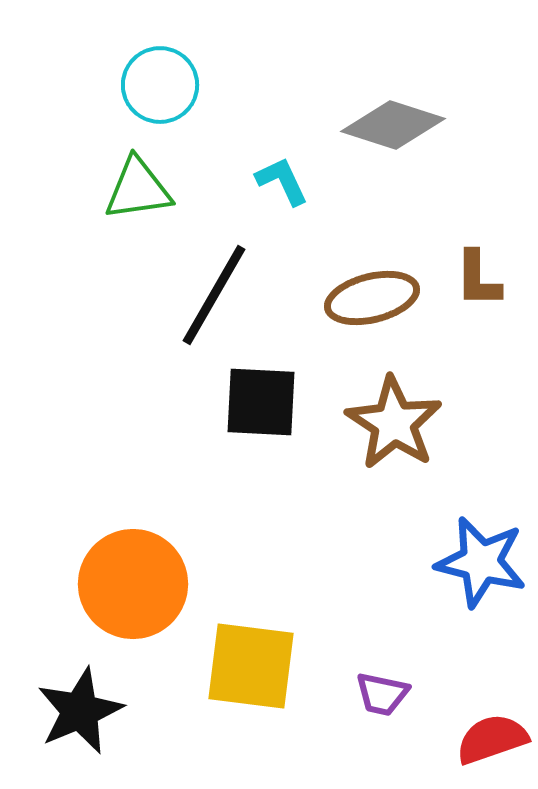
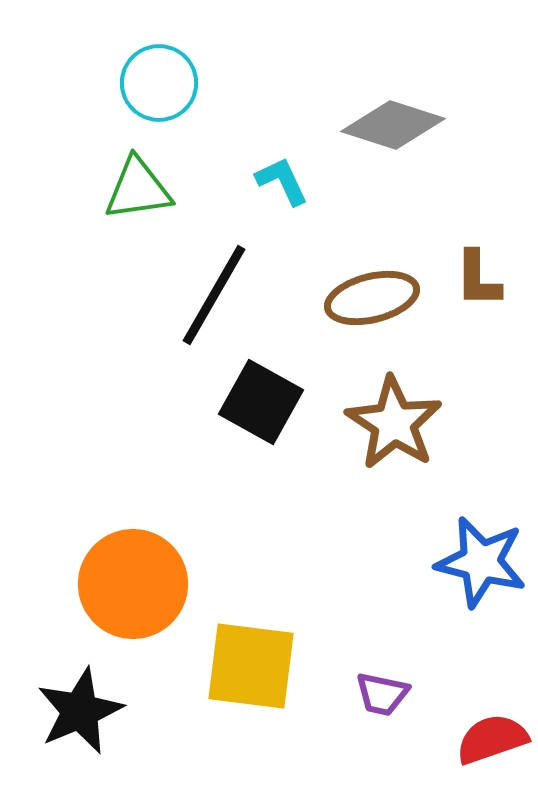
cyan circle: moved 1 px left, 2 px up
black square: rotated 26 degrees clockwise
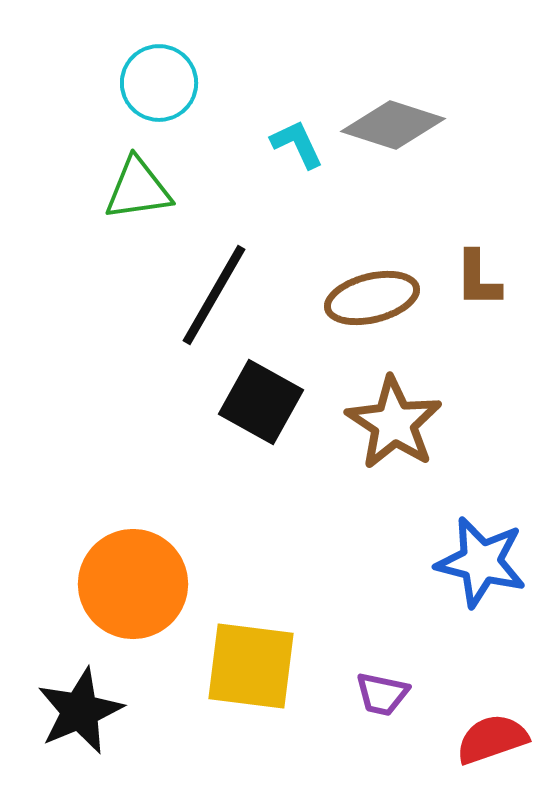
cyan L-shape: moved 15 px right, 37 px up
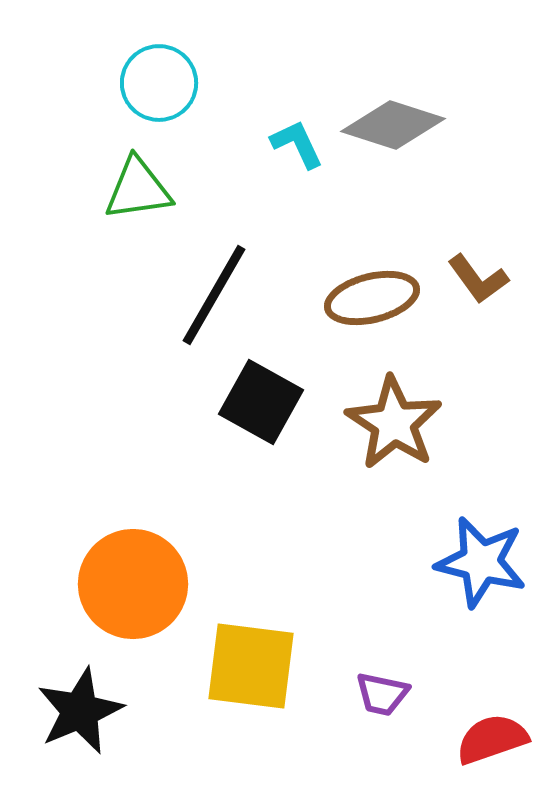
brown L-shape: rotated 36 degrees counterclockwise
